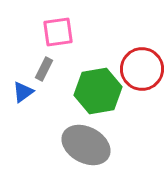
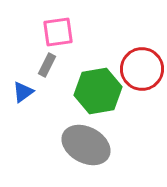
gray rectangle: moved 3 px right, 4 px up
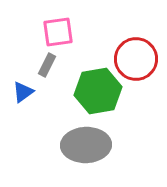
red circle: moved 6 px left, 10 px up
gray ellipse: rotated 30 degrees counterclockwise
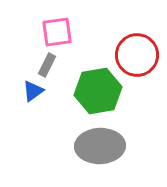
pink square: moved 1 px left
red circle: moved 1 px right, 4 px up
blue triangle: moved 10 px right, 1 px up
gray ellipse: moved 14 px right, 1 px down
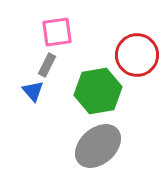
blue triangle: rotated 35 degrees counterclockwise
gray ellipse: moved 2 px left; rotated 39 degrees counterclockwise
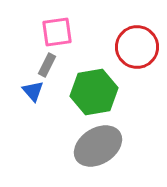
red circle: moved 8 px up
green hexagon: moved 4 px left, 1 px down
gray ellipse: rotated 9 degrees clockwise
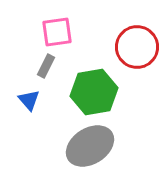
gray rectangle: moved 1 px left, 1 px down
blue triangle: moved 4 px left, 9 px down
gray ellipse: moved 8 px left
